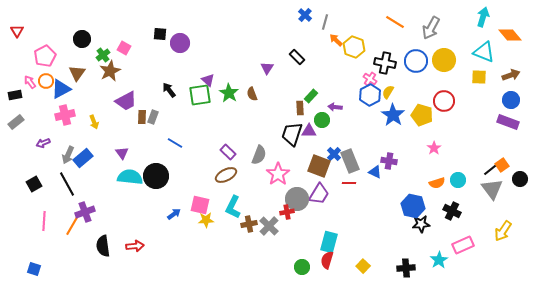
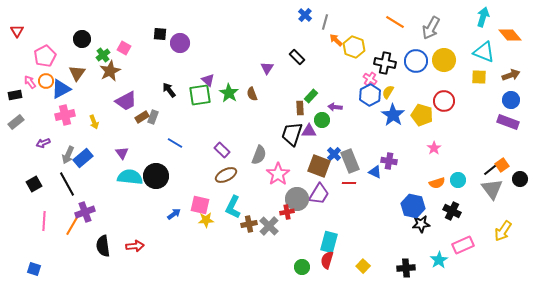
brown rectangle at (142, 117): rotated 56 degrees clockwise
purple rectangle at (228, 152): moved 6 px left, 2 px up
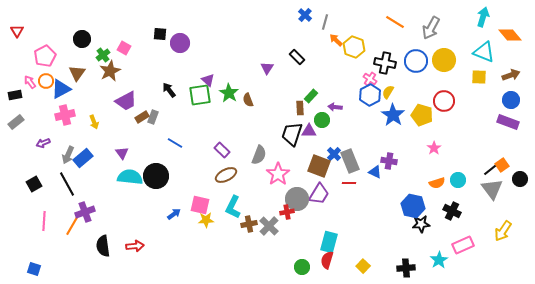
brown semicircle at (252, 94): moved 4 px left, 6 px down
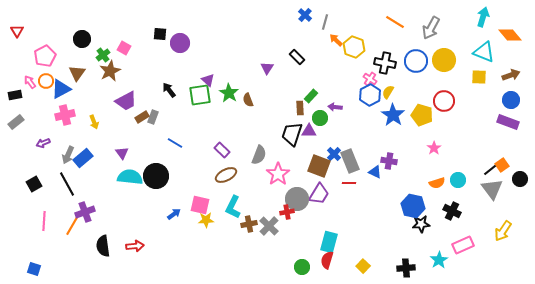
green circle at (322, 120): moved 2 px left, 2 px up
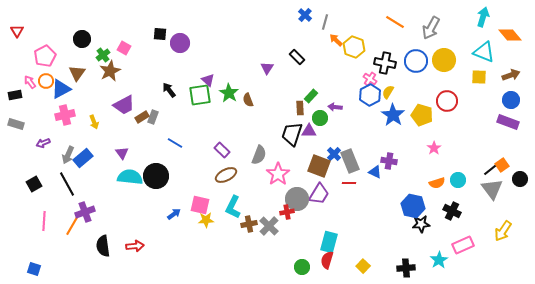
purple trapezoid at (126, 101): moved 2 px left, 4 px down
red circle at (444, 101): moved 3 px right
gray rectangle at (16, 122): moved 2 px down; rotated 56 degrees clockwise
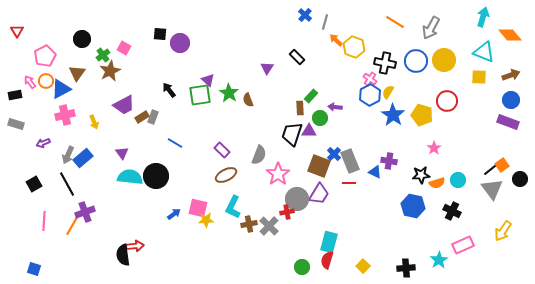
pink square at (200, 205): moved 2 px left, 3 px down
black star at (421, 224): moved 49 px up
black semicircle at (103, 246): moved 20 px right, 9 px down
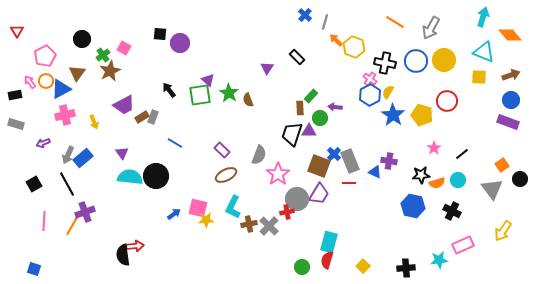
black line at (490, 170): moved 28 px left, 16 px up
cyan star at (439, 260): rotated 24 degrees clockwise
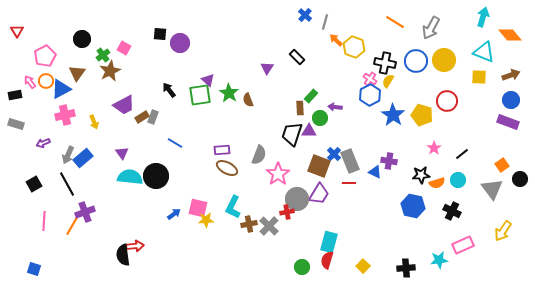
yellow semicircle at (388, 92): moved 11 px up
purple rectangle at (222, 150): rotated 49 degrees counterclockwise
brown ellipse at (226, 175): moved 1 px right, 7 px up; rotated 55 degrees clockwise
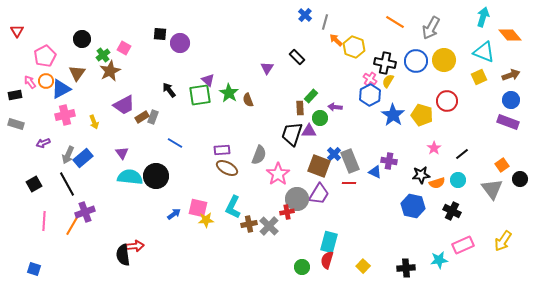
yellow square at (479, 77): rotated 28 degrees counterclockwise
yellow arrow at (503, 231): moved 10 px down
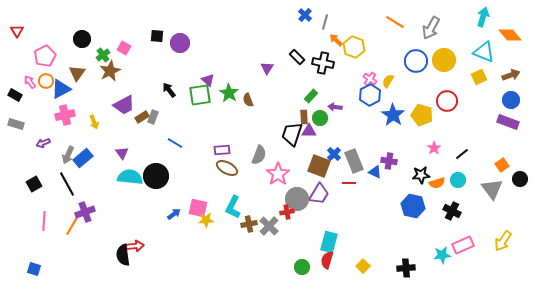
black square at (160, 34): moved 3 px left, 2 px down
black cross at (385, 63): moved 62 px left
black rectangle at (15, 95): rotated 40 degrees clockwise
brown rectangle at (300, 108): moved 4 px right, 9 px down
gray rectangle at (350, 161): moved 4 px right
cyan star at (439, 260): moved 3 px right, 5 px up
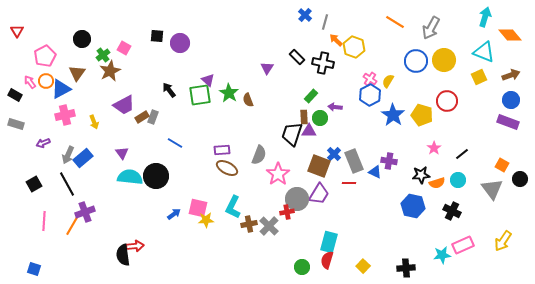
cyan arrow at (483, 17): moved 2 px right
orange square at (502, 165): rotated 24 degrees counterclockwise
